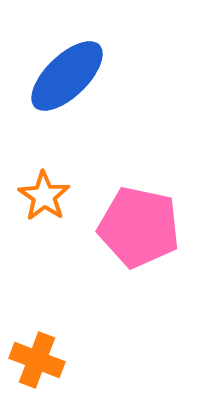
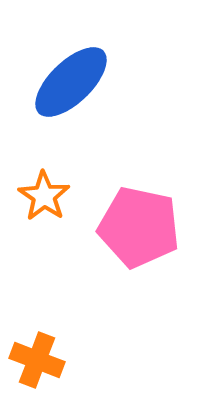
blue ellipse: moved 4 px right, 6 px down
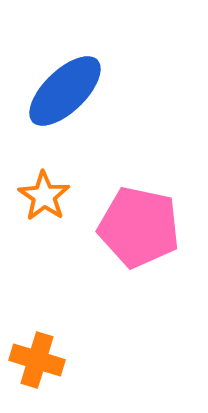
blue ellipse: moved 6 px left, 9 px down
orange cross: rotated 4 degrees counterclockwise
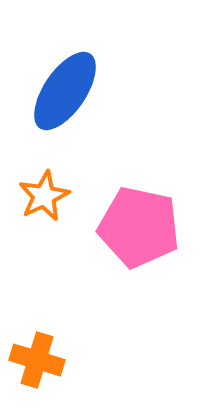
blue ellipse: rotated 12 degrees counterclockwise
orange star: rotated 12 degrees clockwise
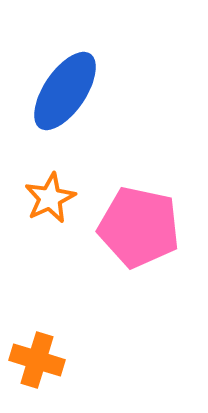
orange star: moved 6 px right, 2 px down
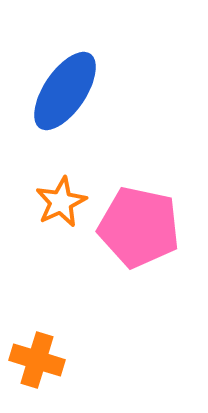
orange star: moved 11 px right, 4 px down
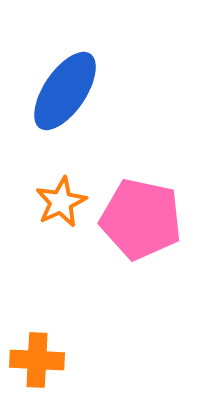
pink pentagon: moved 2 px right, 8 px up
orange cross: rotated 14 degrees counterclockwise
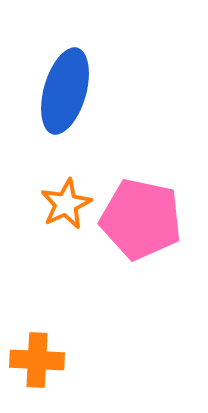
blue ellipse: rotated 18 degrees counterclockwise
orange star: moved 5 px right, 2 px down
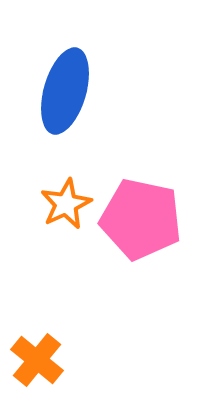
orange cross: rotated 36 degrees clockwise
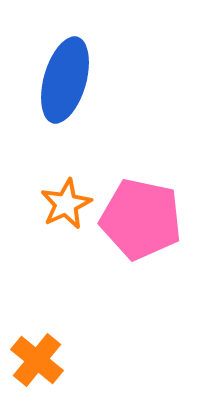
blue ellipse: moved 11 px up
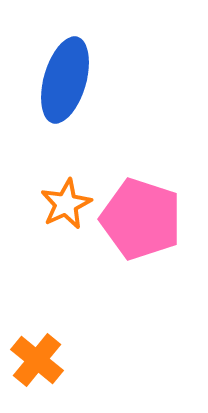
pink pentagon: rotated 6 degrees clockwise
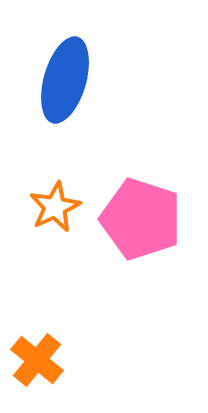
orange star: moved 11 px left, 3 px down
